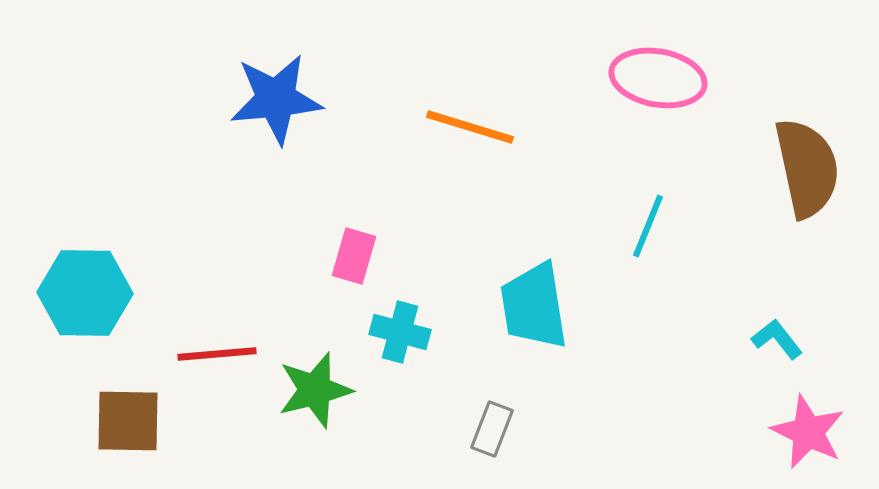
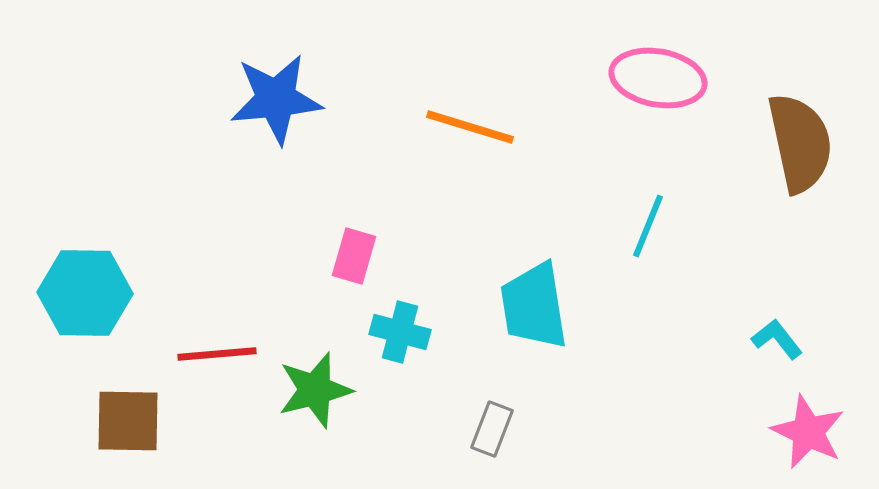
brown semicircle: moved 7 px left, 25 px up
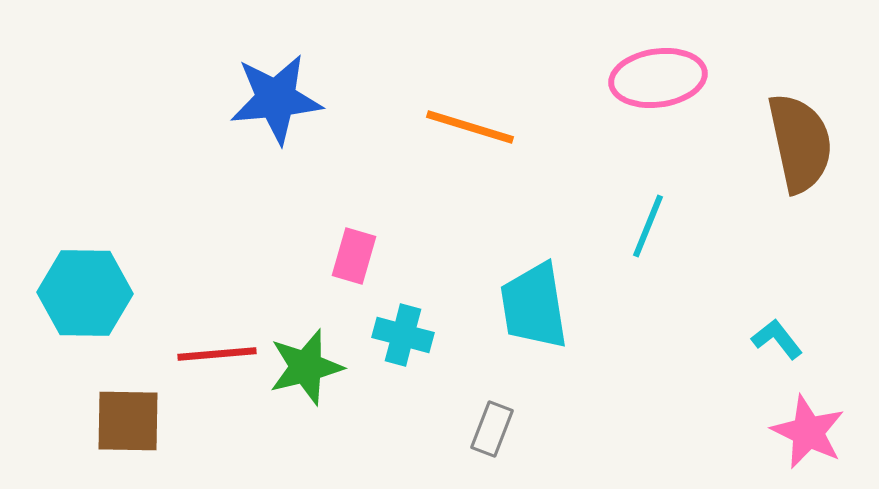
pink ellipse: rotated 18 degrees counterclockwise
cyan cross: moved 3 px right, 3 px down
green star: moved 9 px left, 23 px up
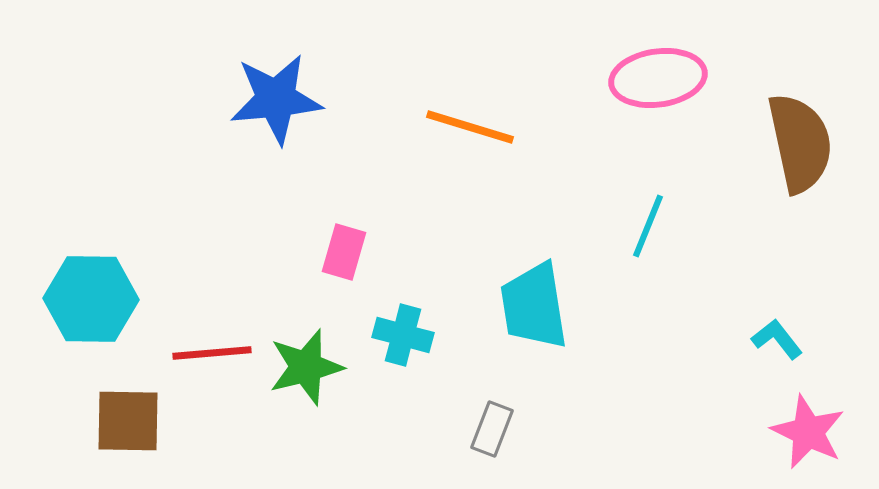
pink rectangle: moved 10 px left, 4 px up
cyan hexagon: moved 6 px right, 6 px down
red line: moved 5 px left, 1 px up
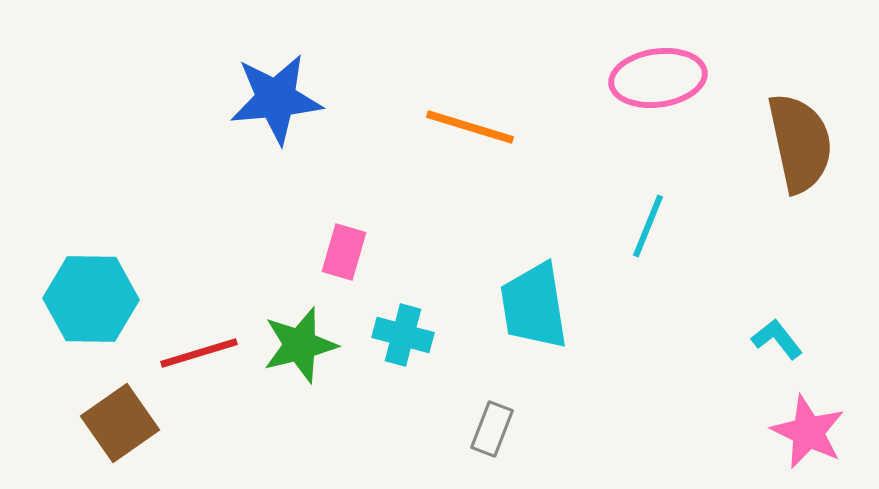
red line: moved 13 px left; rotated 12 degrees counterclockwise
green star: moved 6 px left, 22 px up
brown square: moved 8 px left, 2 px down; rotated 36 degrees counterclockwise
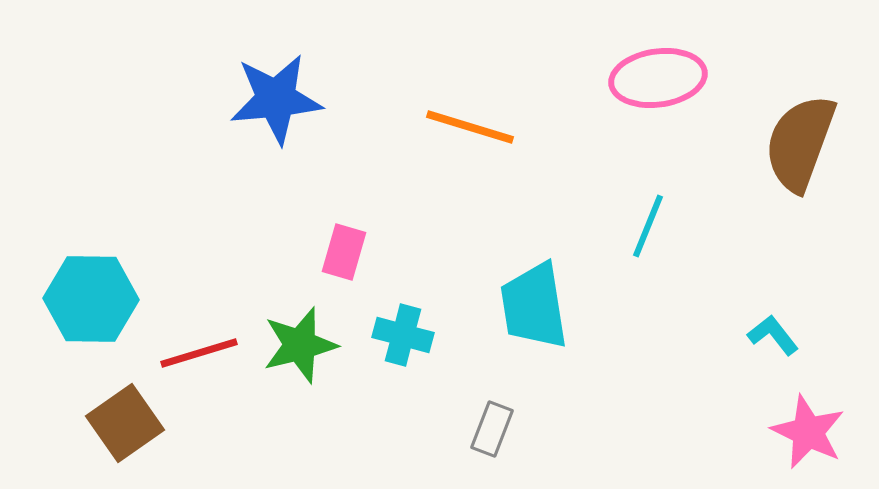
brown semicircle: rotated 148 degrees counterclockwise
cyan L-shape: moved 4 px left, 4 px up
brown square: moved 5 px right
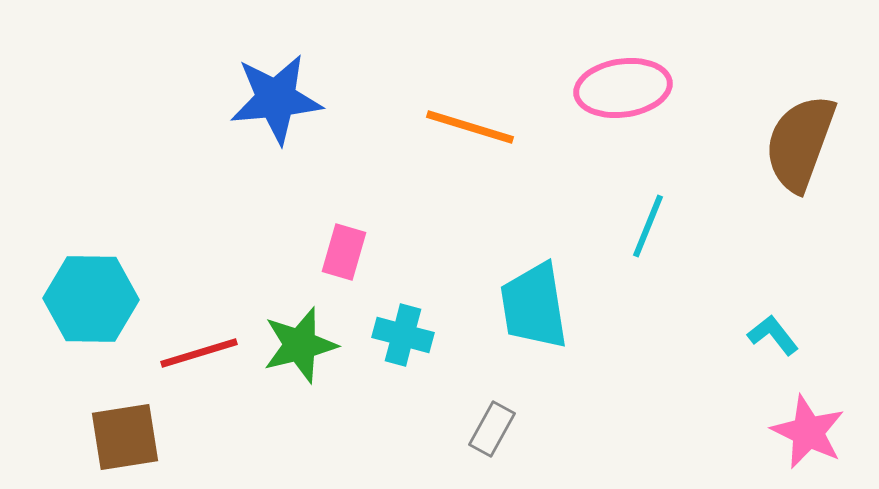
pink ellipse: moved 35 px left, 10 px down
brown square: moved 14 px down; rotated 26 degrees clockwise
gray rectangle: rotated 8 degrees clockwise
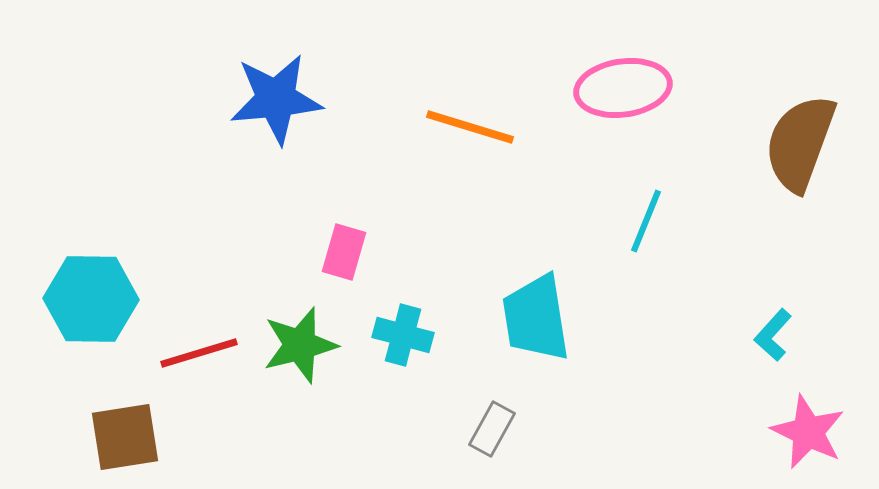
cyan line: moved 2 px left, 5 px up
cyan trapezoid: moved 2 px right, 12 px down
cyan L-shape: rotated 100 degrees counterclockwise
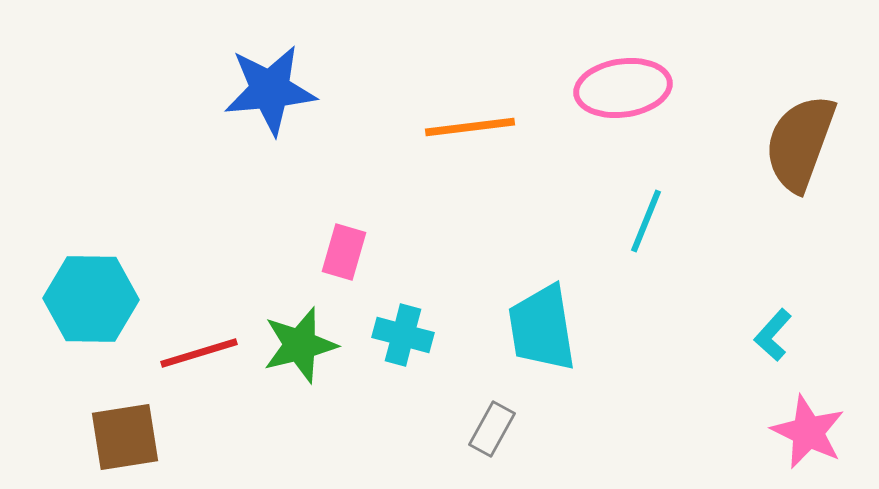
blue star: moved 6 px left, 9 px up
orange line: rotated 24 degrees counterclockwise
cyan trapezoid: moved 6 px right, 10 px down
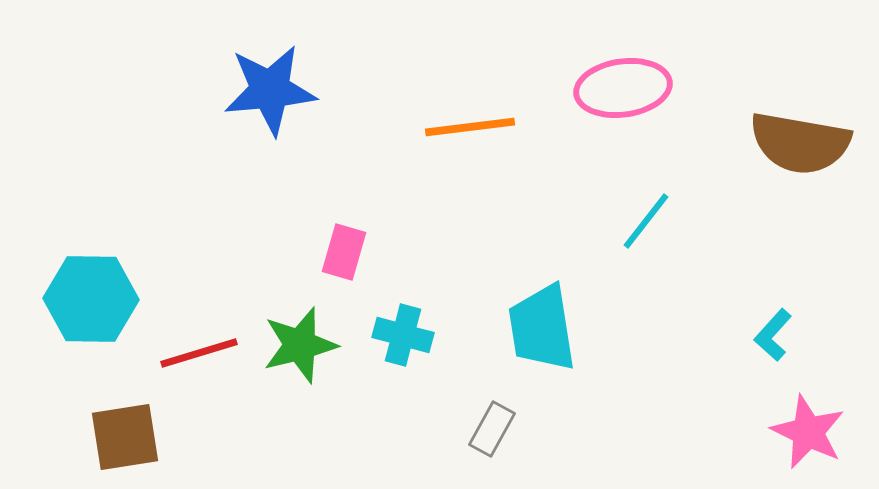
brown semicircle: rotated 100 degrees counterclockwise
cyan line: rotated 16 degrees clockwise
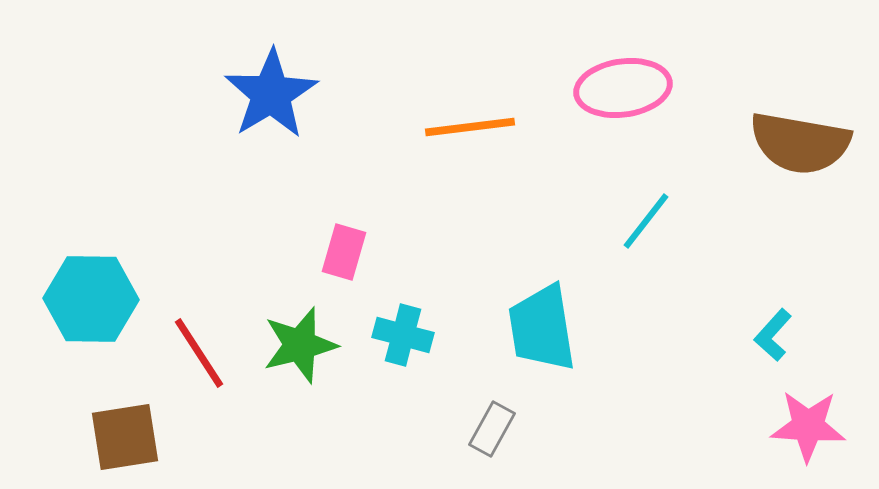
blue star: moved 1 px right, 4 px down; rotated 26 degrees counterclockwise
red line: rotated 74 degrees clockwise
pink star: moved 6 px up; rotated 22 degrees counterclockwise
